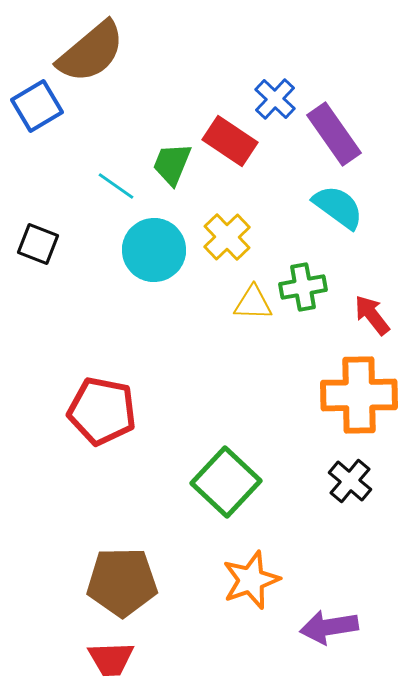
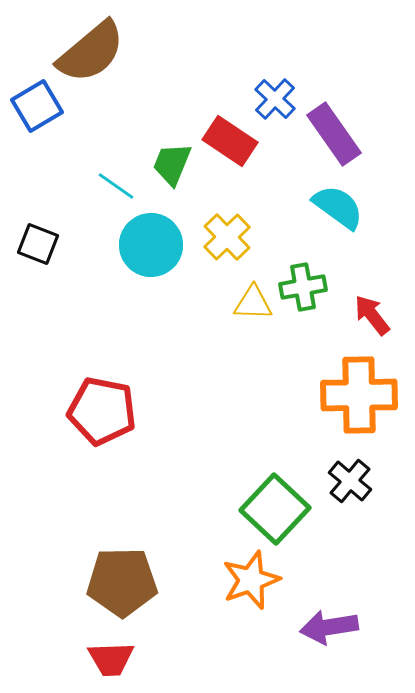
cyan circle: moved 3 px left, 5 px up
green square: moved 49 px right, 27 px down
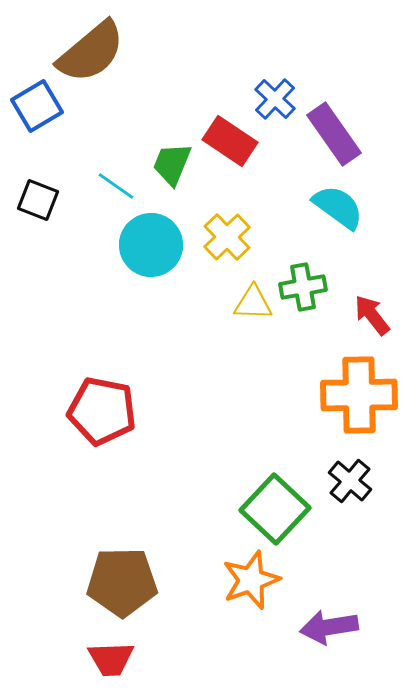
black square: moved 44 px up
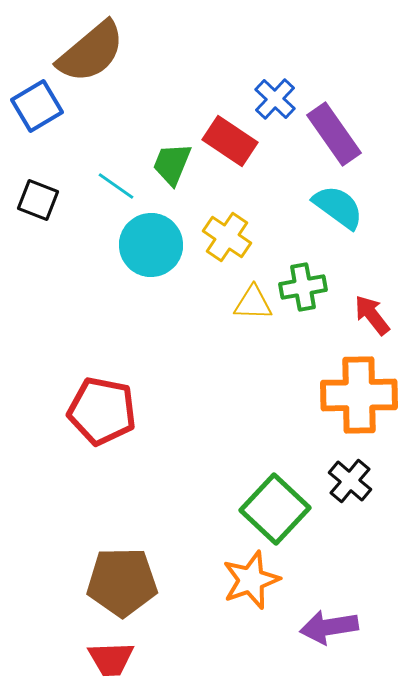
yellow cross: rotated 12 degrees counterclockwise
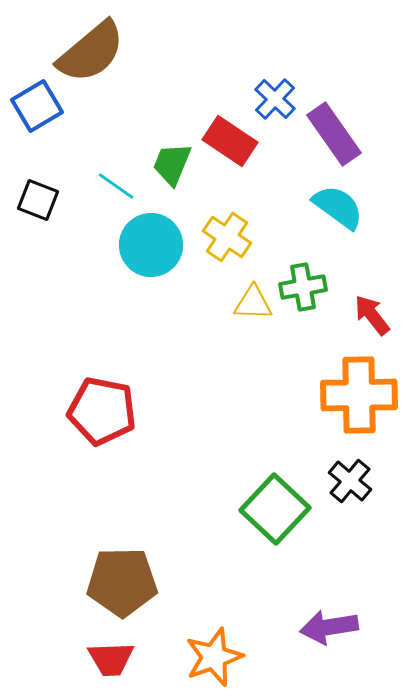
orange star: moved 37 px left, 77 px down
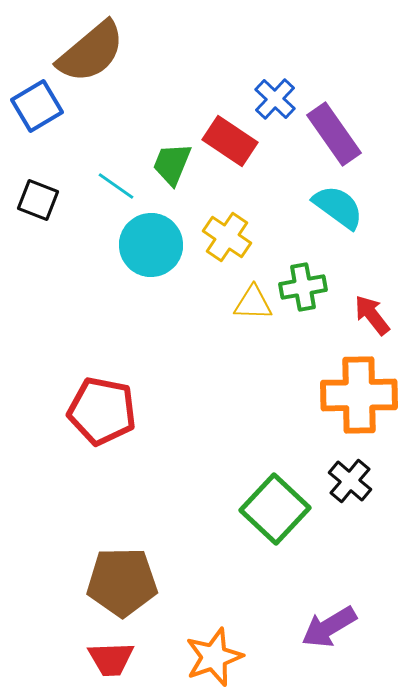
purple arrow: rotated 22 degrees counterclockwise
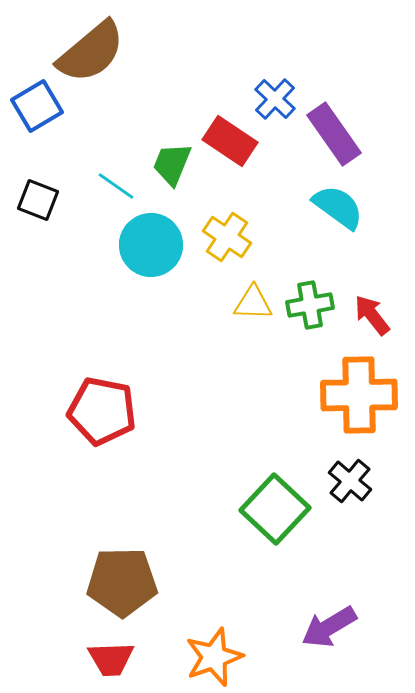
green cross: moved 7 px right, 18 px down
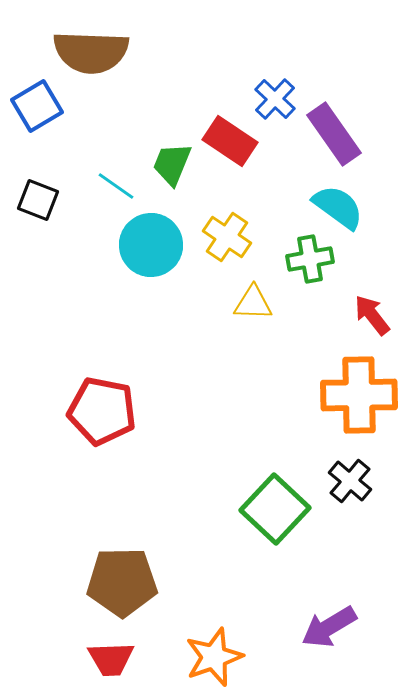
brown semicircle: rotated 42 degrees clockwise
green cross: moved 46 px up
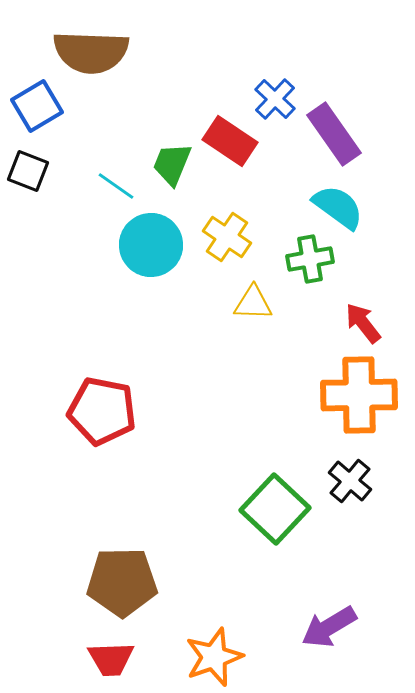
black square: moved 10 px left, 29 px up
red arrow: moved 9 px left, 8 px down
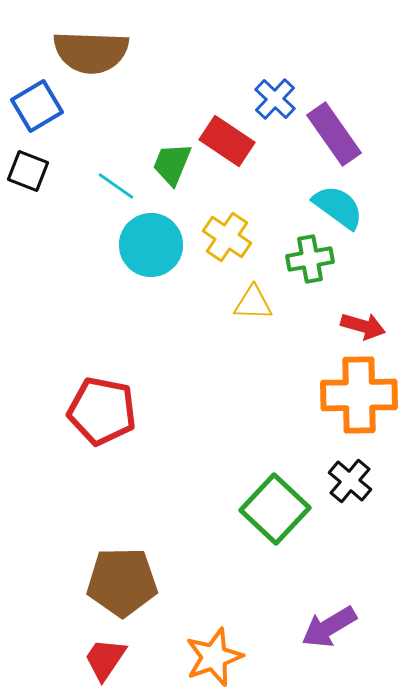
red rectangle: moved 3 px left
red arrow: moved 3 px down; rotated 144 degrees clockwise
red trapezoid: moved 6 px left; rotated 126 degrees clockwise
